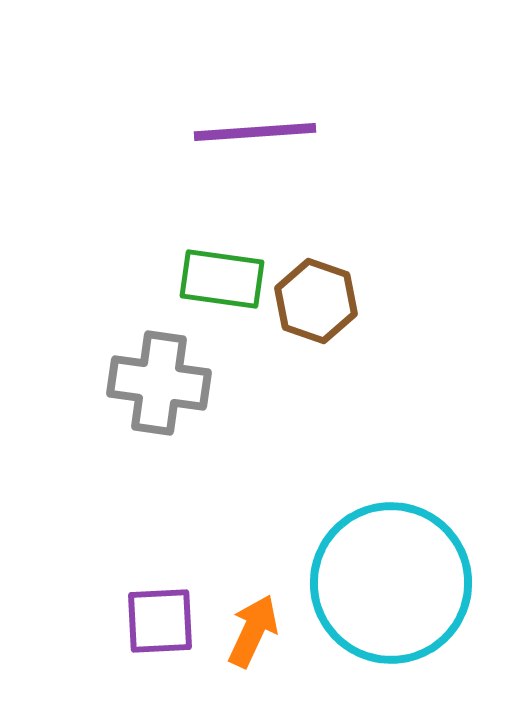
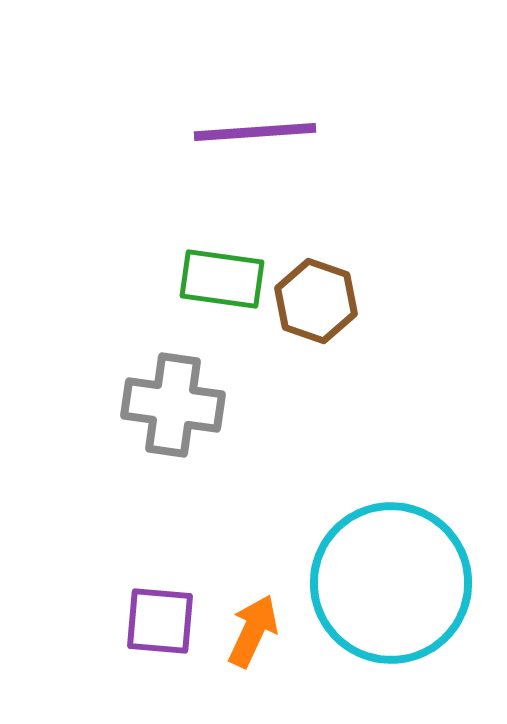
gray cross: moved 14 px right, 22 px down
purple square: rotated 8 degrees clockwise
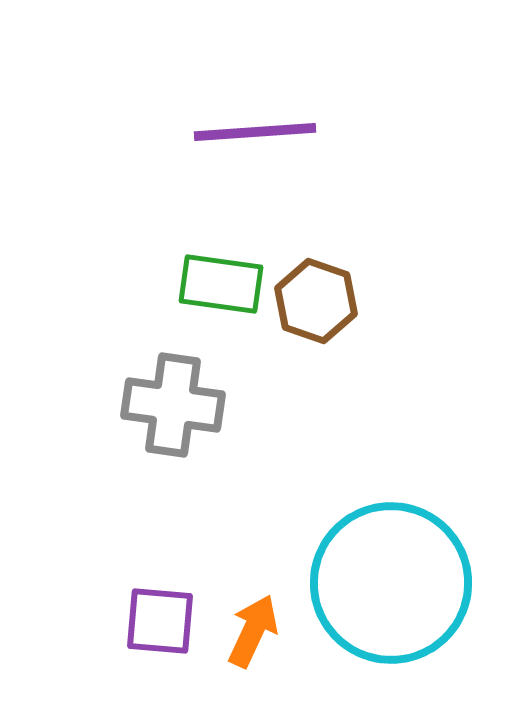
green rectangle: moved 1 px left, 5 px down
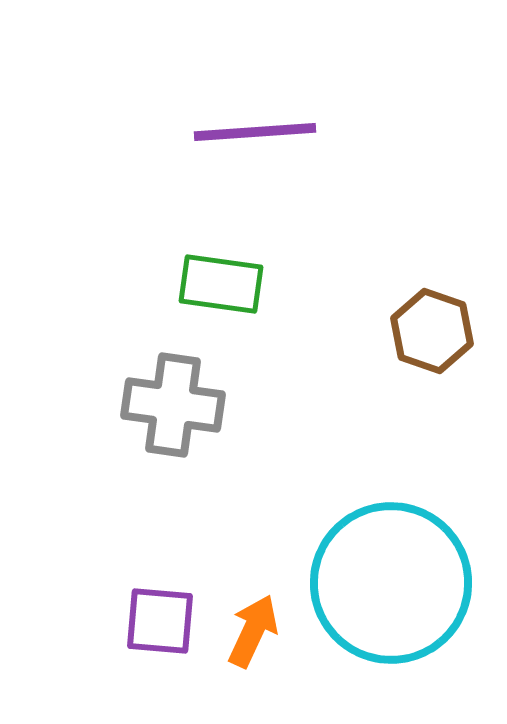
brown hexagon: moved 116 px right, 30 px down
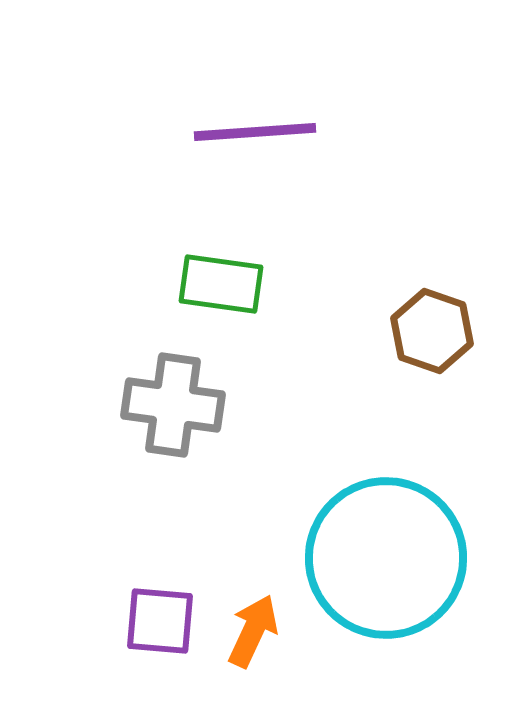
cyan circle: moved 5 px left, 25 px up
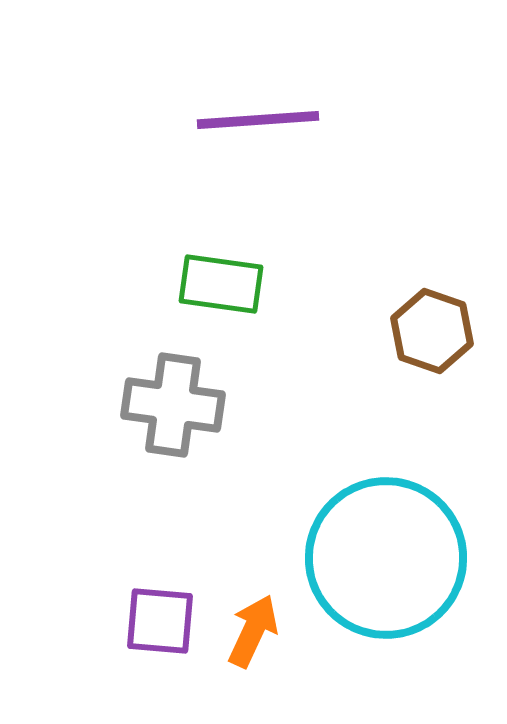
purple line: moved 3 px right, 12 px up
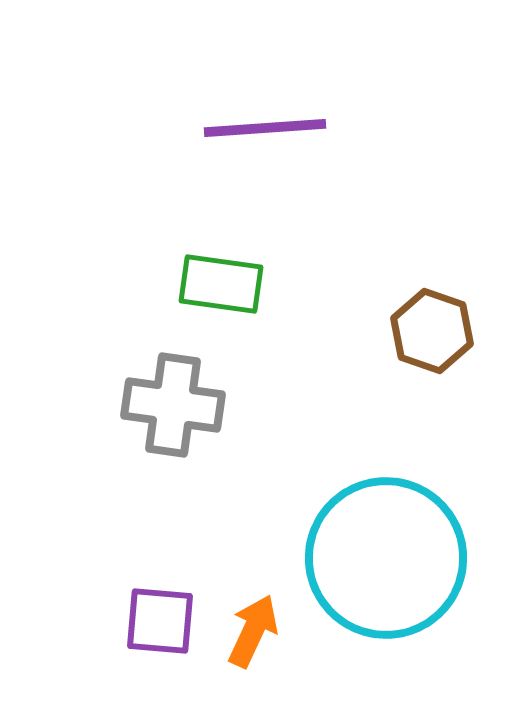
purple line: moved 7 px right, 8 px down
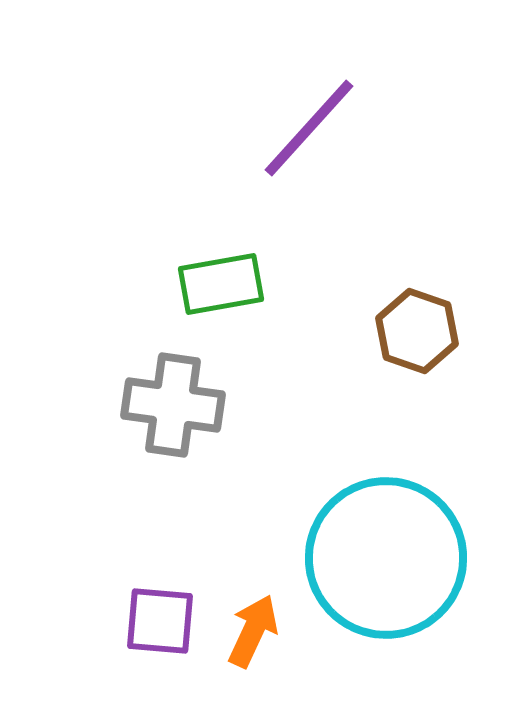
purple line: moved 44 px right; rotated 44 degrees counterclockwise
green rectangle: rotated 18 degrees counterclockwise
brown hexagon: moved 15 px left
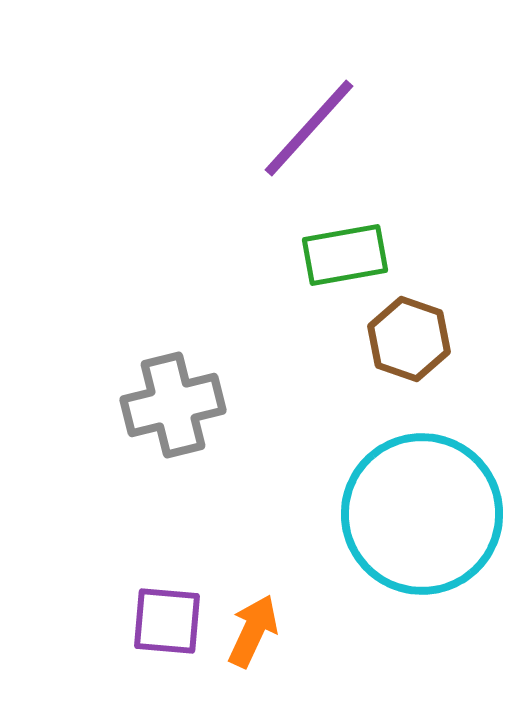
green rectangle: moved 124 px right, 29 px up
brown hexagon: moved 8 px left, 8 px down
gray cross: rotated 22 degrees counterclockwise
cyan circle: moved 36 px right, 44 px up
purple square: moved 7 px right
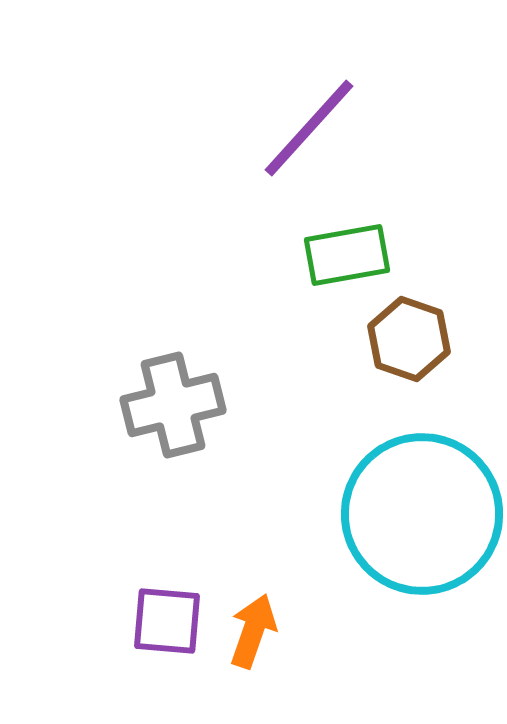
green rectangle: moved 2 px right
orange arrow: rotated 6 degrees counterclockwise
